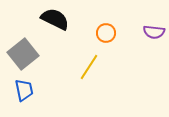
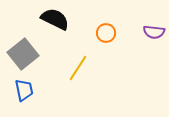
yellow line: moved 11 px left, 1 px down
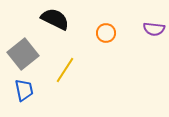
purple semicircle: moved 3 px up
yellow line: moved 13 px left, 2 px down
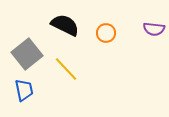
black semicircle: moved 10 px right, 6 px down
gray square: moved 4 px right
yellow line: moved 1 px right, 1 px up; rotated 76 degrees counterclockwise
